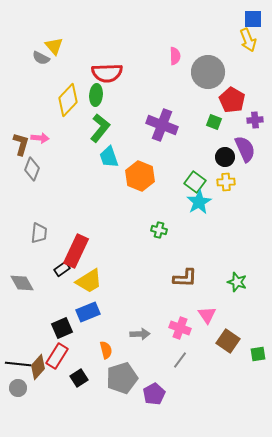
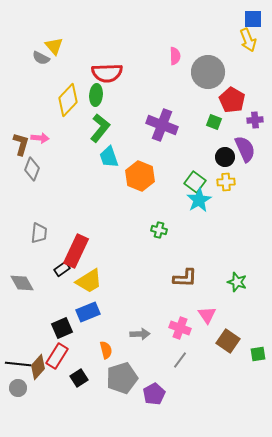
cyan star at (199, 202): moved 2 px up
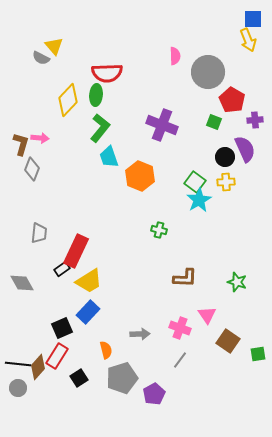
blue rectangle at (88, 312): rotated 25 degrees counterclockwise
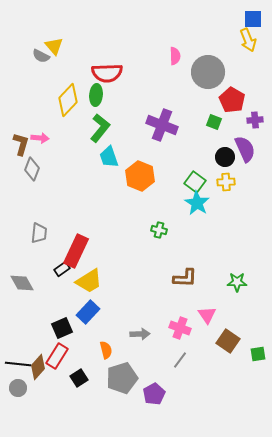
gray semicircle at (41, 58): moved 2 px up
cyan star at (199, 200): moved 2 px left, 3 px down; rotated 10 degrees counterclockwise
green star at (237, 282): rotated 18 degrees counterclockwise
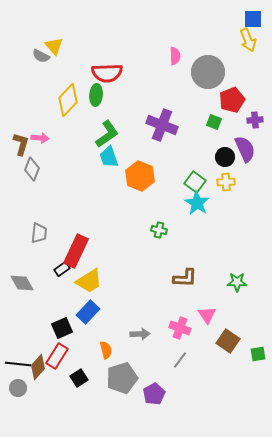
red pentagon at (232, 100): rotated 20 degrees clockwise
green L-shape at (100, 128): moved 7 px right, 6 px down; rotated 16 degrees clockwise
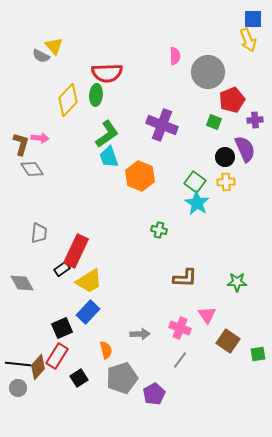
gray diamond at (32, 169): rotated 55 degrees counterclockwise
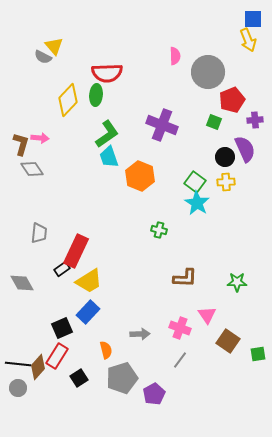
gray semicircle at (41, 56): moved 2 px right, 1 px down
